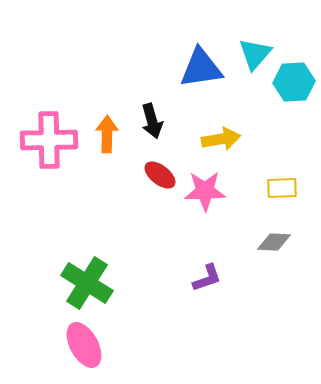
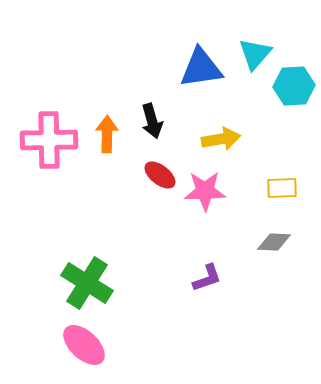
cyan hexagon: moved 4 px down
pink ellipse: rotated 18 degrees counterclockwise
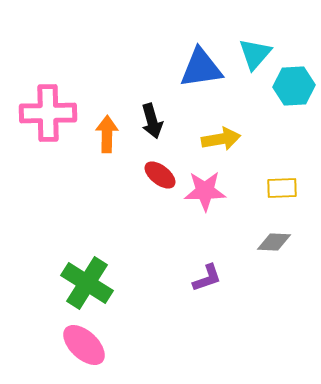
pink cross: moved 1 px left, 27 px up
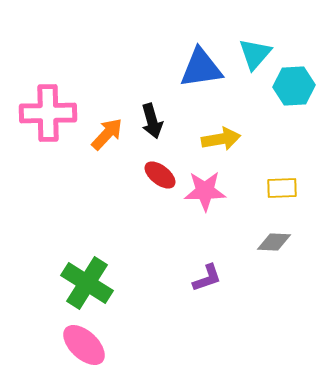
orange arrow: rotated 42 degrees clockwise
